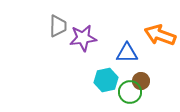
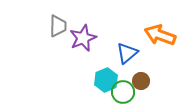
purple star: rotated 16 degrees counterclockwise
blue triangle: rotated 40 degrees counterclockwise
cyan hexagon: rotated 10 degrees counterclockwise
green circle: moved 7 px left
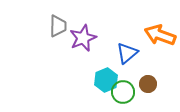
brown circle: moved 7 px right, 3 px down
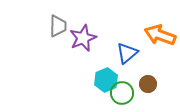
green circle: moved 1 px left, 1 px down
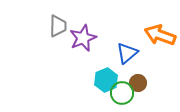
brown circle: moved 10 px left, 1 px up
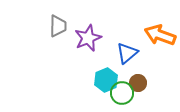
purple star: moved 5 px right
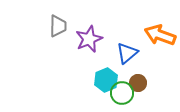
purple star: moved 1 px right, 1 px down
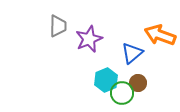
blue triangle: moved 5 px right
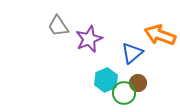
gray trapezoid: rotated 145 degrees clockwise
green circle: moved 2 px right
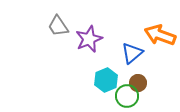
green circle: moved 3 px right, 3 px down
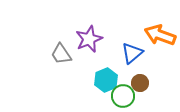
gray trapezoid: moved 3 px right, 28 px down
brown circle: moved 2 px right
green circle: moved 4 px left
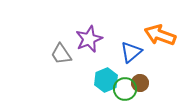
blue triangle: moved 1 px left, 1 px up
green circle: moved 2 px right, 7 px up
